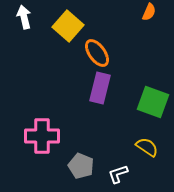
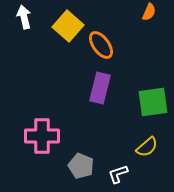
orange ellipse: moved 4 px right, 8 px up
green square: rotated 28 degrees counterclockwise
yellow semicircle: rotated 105 degrees clockwise
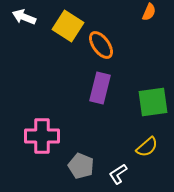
white arrow: rotated 55 degrees counterclockwise
yellow square: rotated 8 degrees counterclockwise
white L-shape: rotated 15 degrees counterclockwise
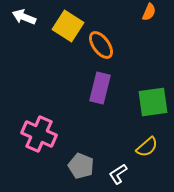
pink cross: moved 3 px left, 2 px up; rotated 24 degrees clockwise
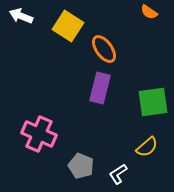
orange semicircle: rotated 102 degrees clockwise
white arrow: moved 3 px left, 1 px up
orange ellipse: moved 3 px right, 4 px down
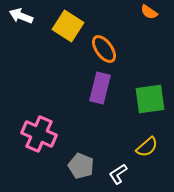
green square: moved 3 px left, 3 px up
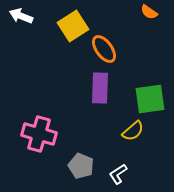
yellow square: moved 5 px right; rotated 24 degrees clockwise
purple rectangle: rotated 12 degrees counterclockwise
pink cross: rotated 8 degrees counterclockwise
yellow semicircle: moved 14 px left, 16 px up
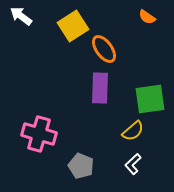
orange semicircle: moved 2 px left, 5 px down
white arrow: rotated 15 degrees clockwise
white L-shape: moved 15 px right, 10 px up; rotated 10 degrees counterclockwise
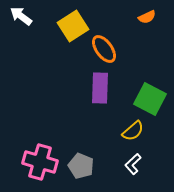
orange semicircle: rotated 60 degrees counterclockwise
green square: rotated 36 degrees clockwise
pink cross: moved 1 px right, 28 px down
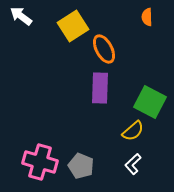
orange semicircle: rotated 114 degrees clockwise
orange ellipse: rotated 8 degrees clockwise
green square: moved 3 px down
